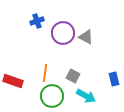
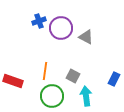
blue cross: moved 2 px right
purple circle: moved 2 px left, 5 px up
orange line: moved 2 px up
blue rectangle: rotated 40 degrees clockwise
cyan arrow: rotated 126 degrees counterclockwise
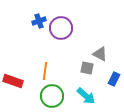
gray triangle: moved 14 px right, 17 px down
gray square: moved 14 px right, 8 px up; rotated 16 degrees counterclockwise
cyan arrow: rotated 138 degrees clockwise
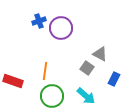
gray square: rotated 24 degrees clockwise
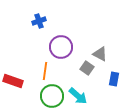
purple circle: moved 19 px down
blue rectangle: rotated 16 degrees counterclockwise
cyan arrow: moved 8 px left
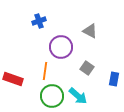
gray triangle: moved 10 px left, 23 px up
red rectangle: moved 2 px up
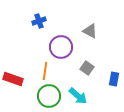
green circle: moved 3 px left
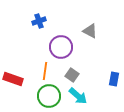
gray square: moved 15 px left, 7 px down
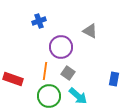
gray square: moved 4 px left, 2 px up
